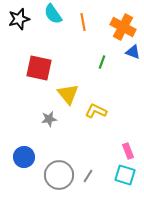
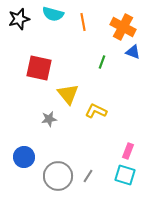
cyan semicircle: rotated 40 degrees counterclockwise
pink rectangle: rotated 42 degrees clockwise
gray circle: moved 1 px left, 1 px down
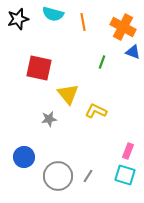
black star: moved 1 px left
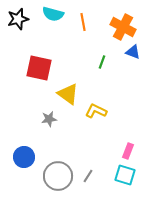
yellow triangle: rotated 15 degrees counterclockwise
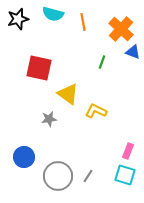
orange cross: moved 2 px left, 2 px down; rotated 15 degrees clockwise
